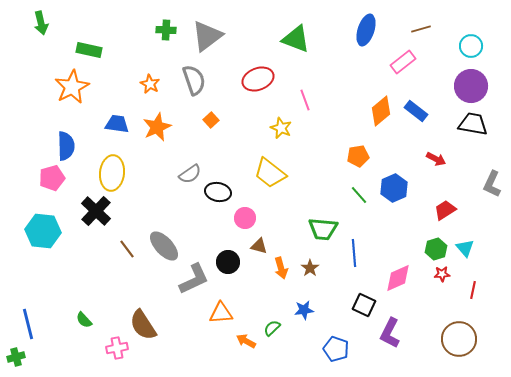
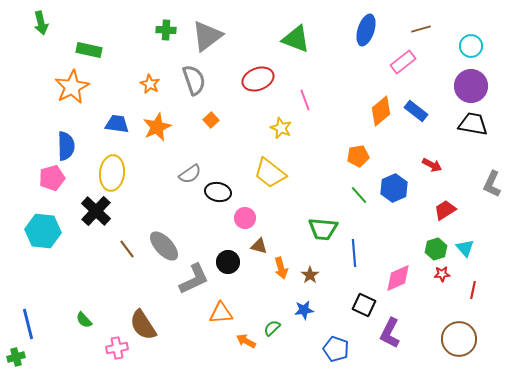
red arrow at (436, 159): moved 4 px left, 6 px down
brown star at (310, 268): moved 7 px down
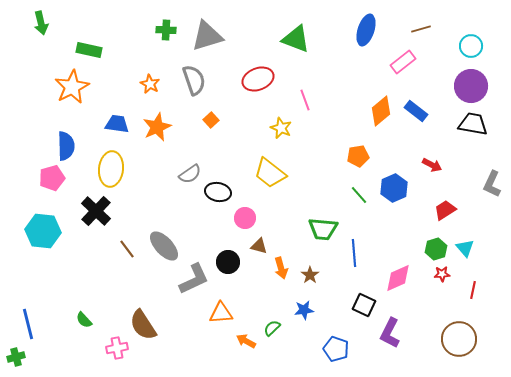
gray triangle at (207, 36): rotated 20 degrees clockwise
yellow ellipse at (112, 173): moved 1 px left, 4 px up
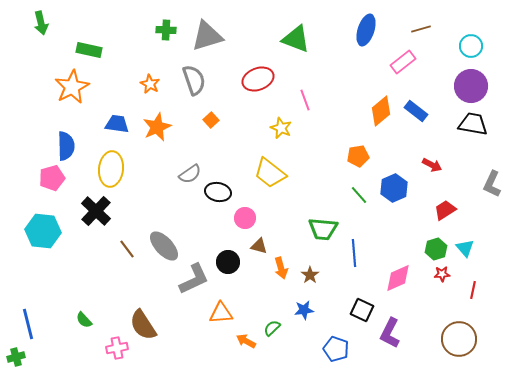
black square at (364, 305): moved 2 px left, 5 px down
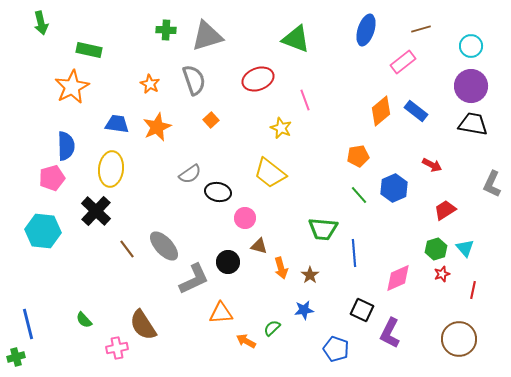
red star at (442, 274): rotated 14 degrees counterclockwise
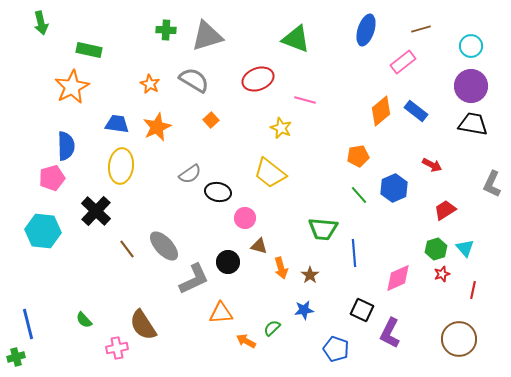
gray semicircle at (194, 80): rotated 40 degrees counterclockwise
pink line at (305, 100): rotated 55 degrees counterclockwise
yellow ellipse at (111, 169): moved 10 px right, 3 px up
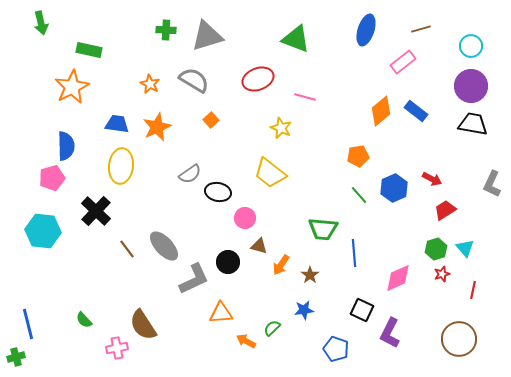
pink line at (305, 100): moved 3 px up
red arrow at (432, 165): moved 14 px down
orange arrow at (281, 268): moved 3 px up; rotated 50 degrees clockwise
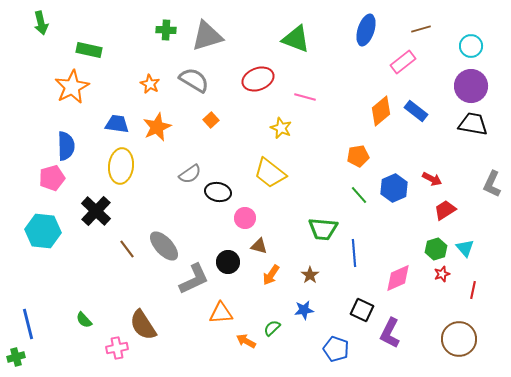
orange arrow at (281, 265): moved 10 px left, 10 px down
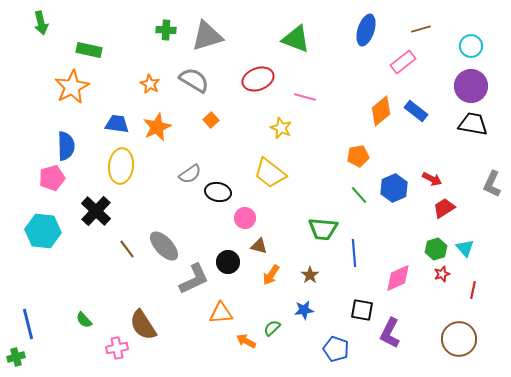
red trapezoid at (445, 210): moved 1 px left, 2 px up
black square at (362, 310): rotated 15 degrees counterclockwise
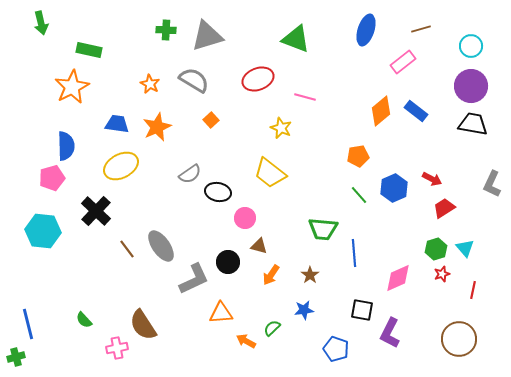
yellow ellipse at (121, 166): rotated 56 degrees clockwise
gray ellipse at (164, 246): moved 3 px left; rotated 8 degrees clockwise
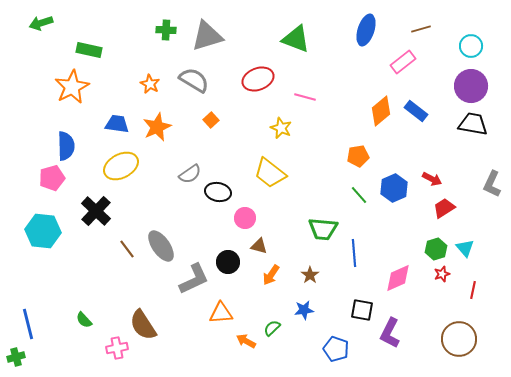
green arrow at (41, 23): rotated 85 degrees clockwise
